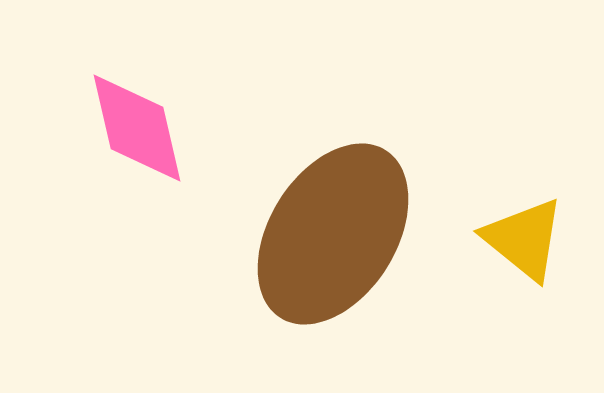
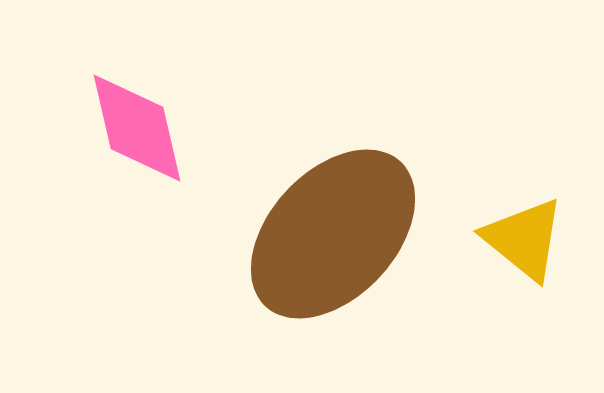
brown ellipse: rotated 11 degrees clockwise
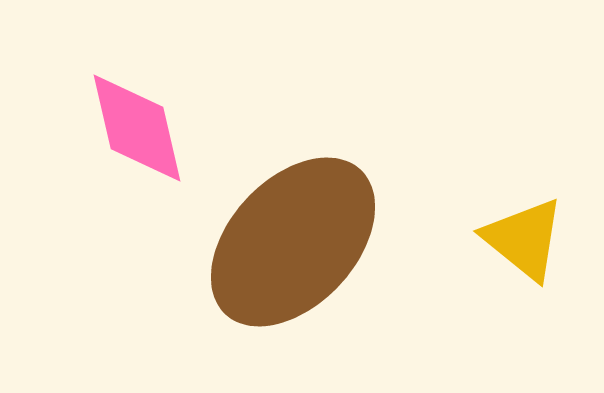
brown ellipse: moved 40 px left, 8 px down
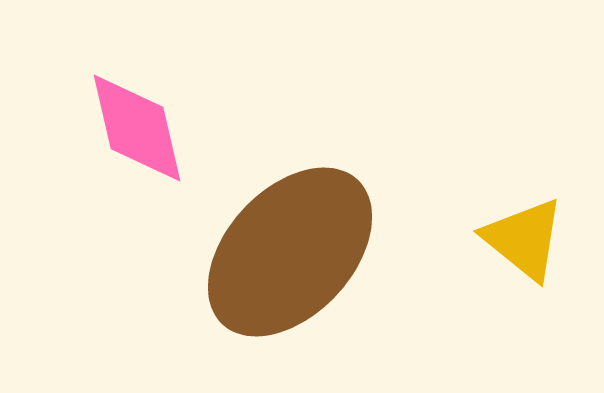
brown ellipse: moved 3 px left, 10 px down
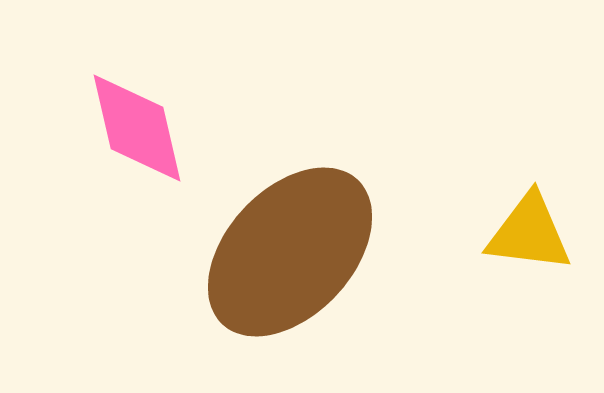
yellow triangle: moved 5 px right, 6 px up; rotated 32 degrees counterclockwise
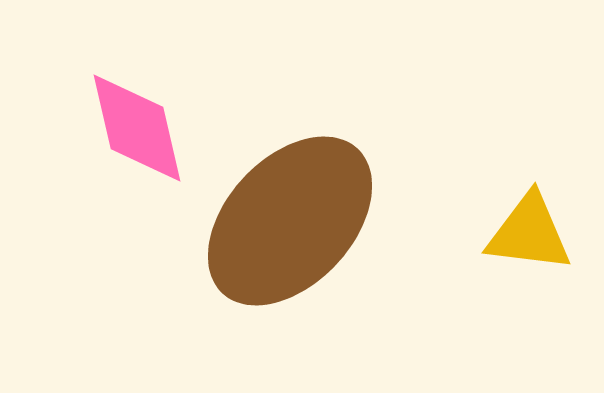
brown ellipse: moved 31 px up
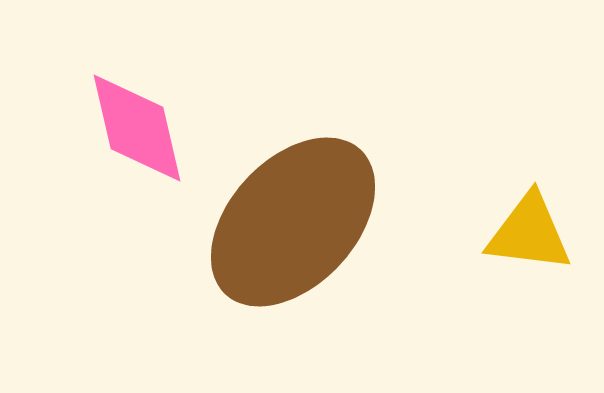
brown ellipse: moved 3 px right, 1 px down
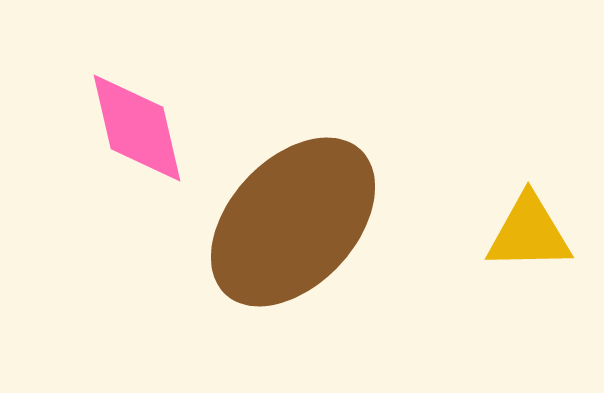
yellow triangle: rotated 8 degrees counterclockwise
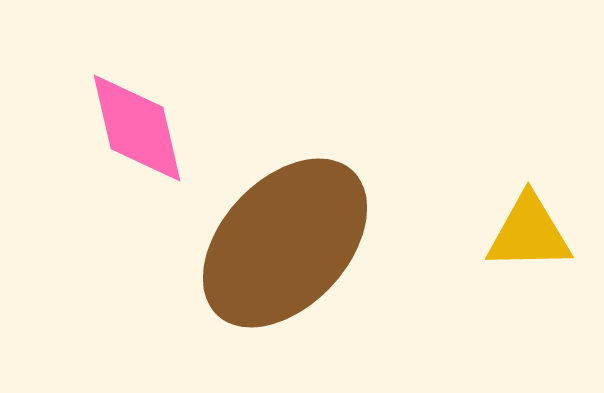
brown ellipse: moved 8 px left, 21 px down
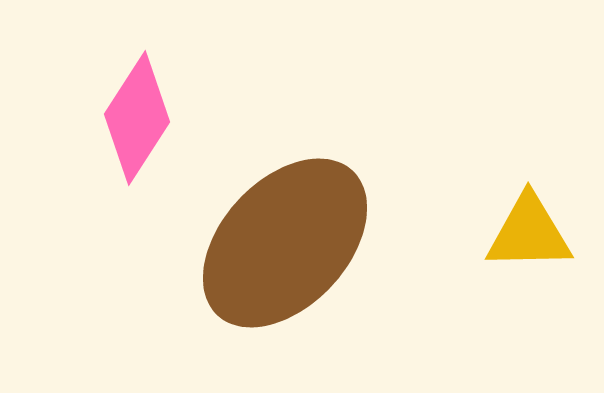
pink diamond: moved 10 px up; rotated 46 degrees clockwise
